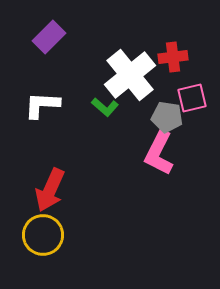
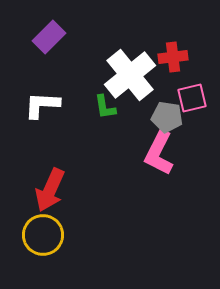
green L-shape: rotated 40 degrees clockwise
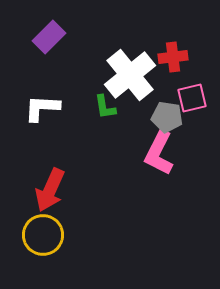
white L-shape: moved 3 px down
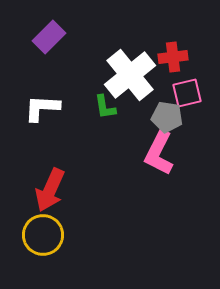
pink square: moved 5 px left, 5 px up
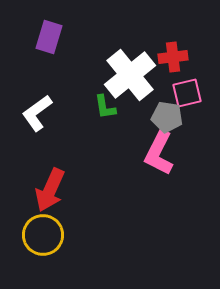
purple rectangle: rotated 28 degrees counterclockwise
white L-shape: moved 5 px left, 5 px down; rotated 39 degrees counterclockwise
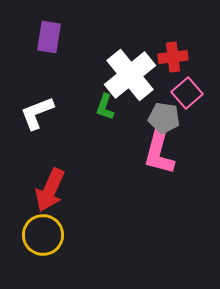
purple rectangle: rotated 8 degrees counterclockwise
pink square: rotated 28 degrees counterclockwise
green L-shape: rotated 28 degrees clockwise
white L-shape: rotated 15 degrees clockwise
gray pentagon: moved 3 px left, 1 px down
pink L-shape: rotated 12 degrees counterclockwise
